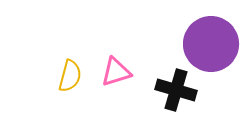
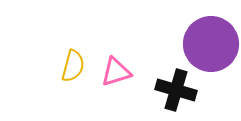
yellow semicircle: moved 3 px right, 10 px up
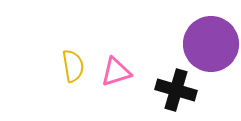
yellow semicircle: rotated 24 degrees counterclockwise
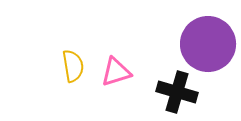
purple circle: moved 3 px left
black cross: moved 1 px right, 2 px down
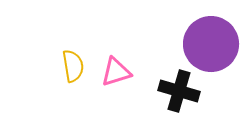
purple circle: moved 3 px right
black cross: moved 2 px right, 1 px up
